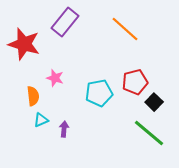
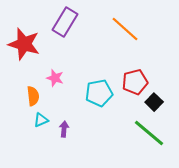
purple rectangle: rotated 8 degrees counterclockwise
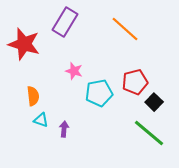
pink star: moved 19 px right, 7 px up
cyan triangle: rotated 42 degrees clockwise
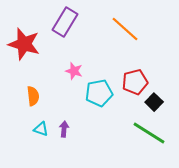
cyan triangle: moved 9 px down
green line: rotated 8 degrees counterclockwise
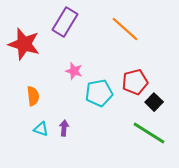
purple arrow: moved 1 px up
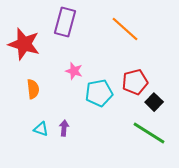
purple rectangle: rotated 16 degrees counterclockwise
orange semicircle: moved 7 px up
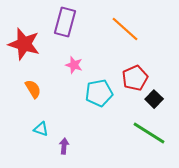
pink star: moved 6 px up
red pentagon: moved 4 px up; rotated 10 degrees counterclockwise
orange semicircle: rotated 24 degrees counterclockwise
black square: moved 3 px up
purple arrow: moved 18 px down
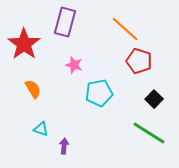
red star: rotated 20 degrees clockwise
red pentagon: moved 4 px right, 17 px up; rotated 30 degrees counterclockwise
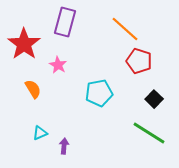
pink star: moved 16 px left; rotated 12 degrees clockwise
cyan triangle: moved 1 px left, 4 px down; rotated 42 degrees counterclockwise
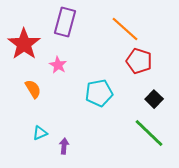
green line: rotated 12 degrees clockwise
